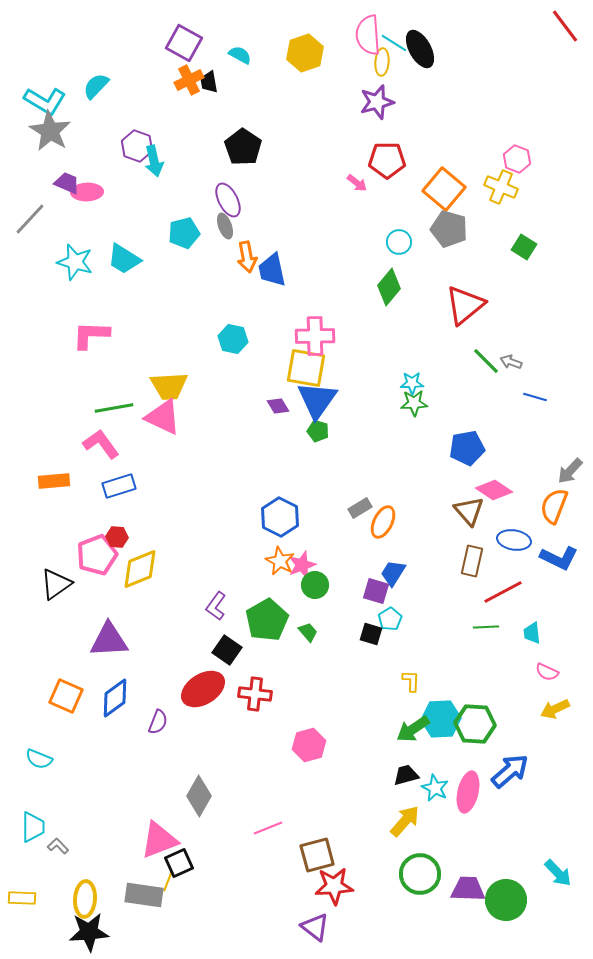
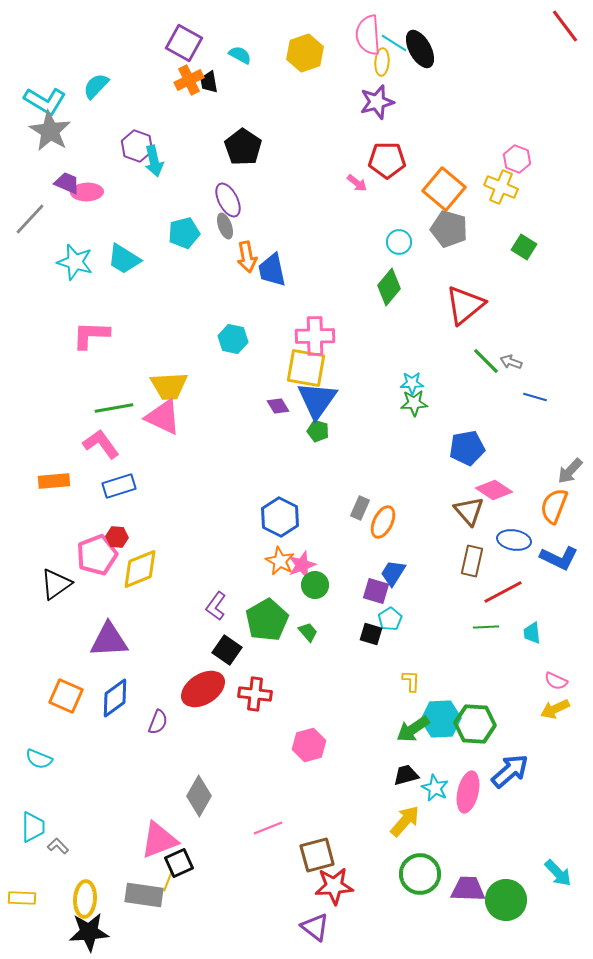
gray rectangle at (360, 508): rotated 35 degrees counterclockwise
pink semicircle at (547, 672): moved 9 px right, 9 px down
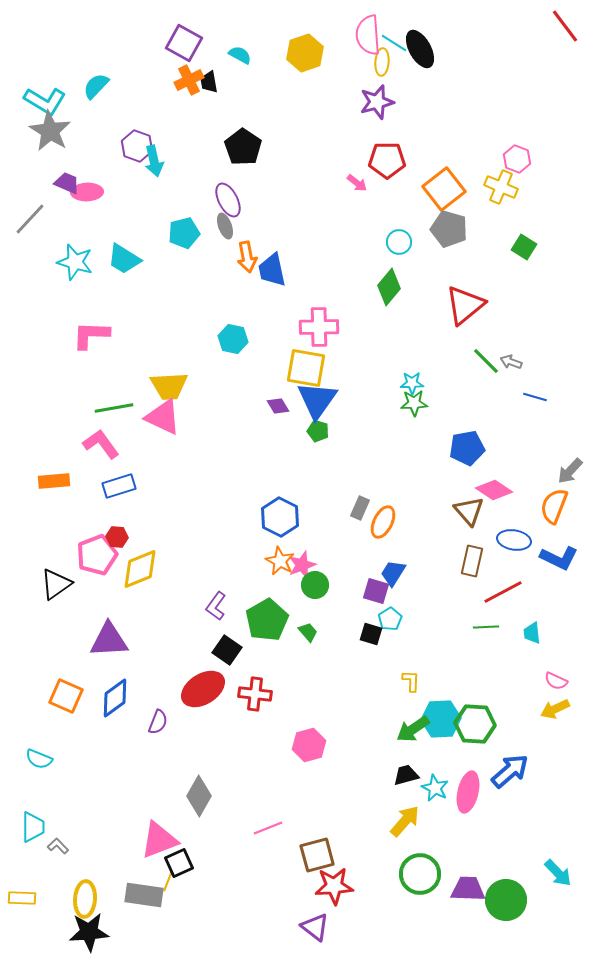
orange square at (444, 189): rotated 12 degrees clockwise
pink cross at (315, 336): moved 4 px right, 9 px up
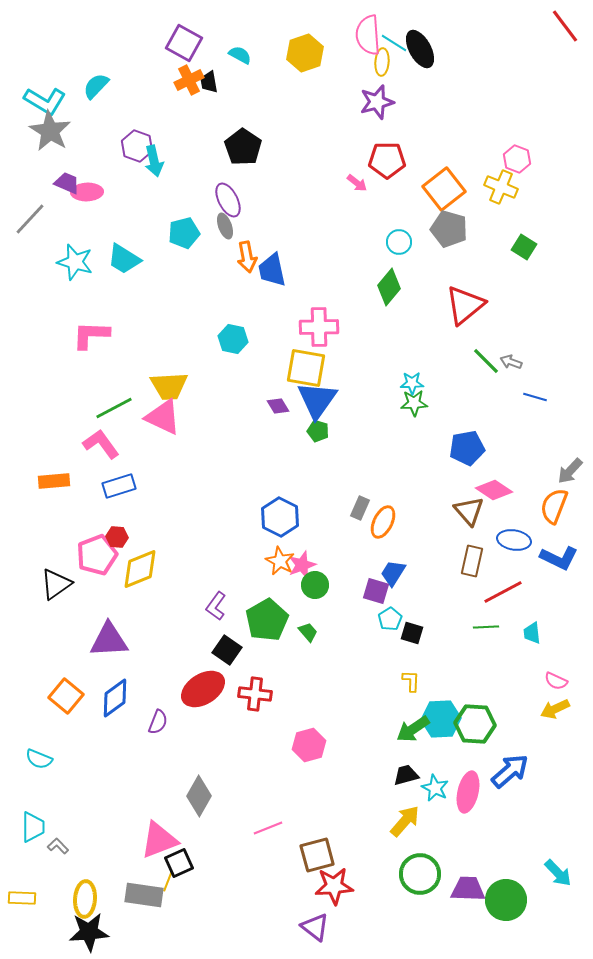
green line at (114, 408): rotated 18 degrees counterclockwise
black square at (371, 634): moved 41 px right, 1 px up
orange square at (66, 696): rotated 16 degrees clockwise
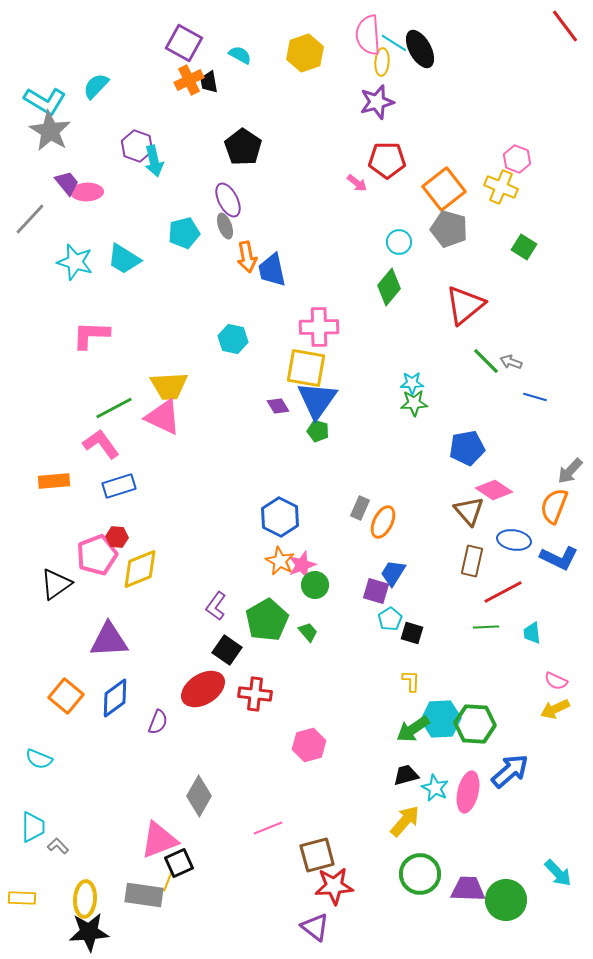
purple trapezoid at (67, 183): rotated 28 degrees clockwise
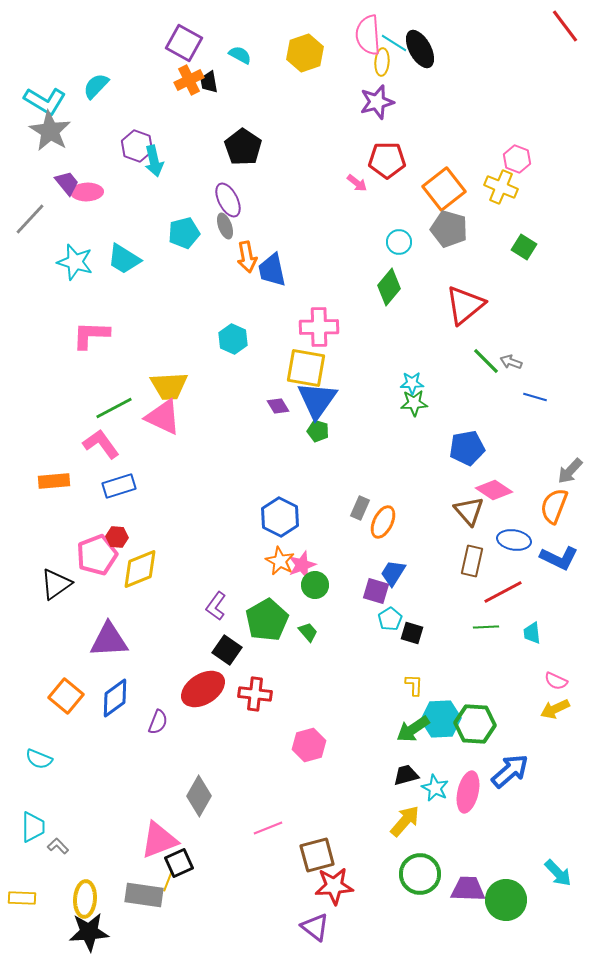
cyan hexagon at (233, 339): rotated 12 degrees clockwise
yellow L-shape at (411, 681): moved 3 px right, 4 px down
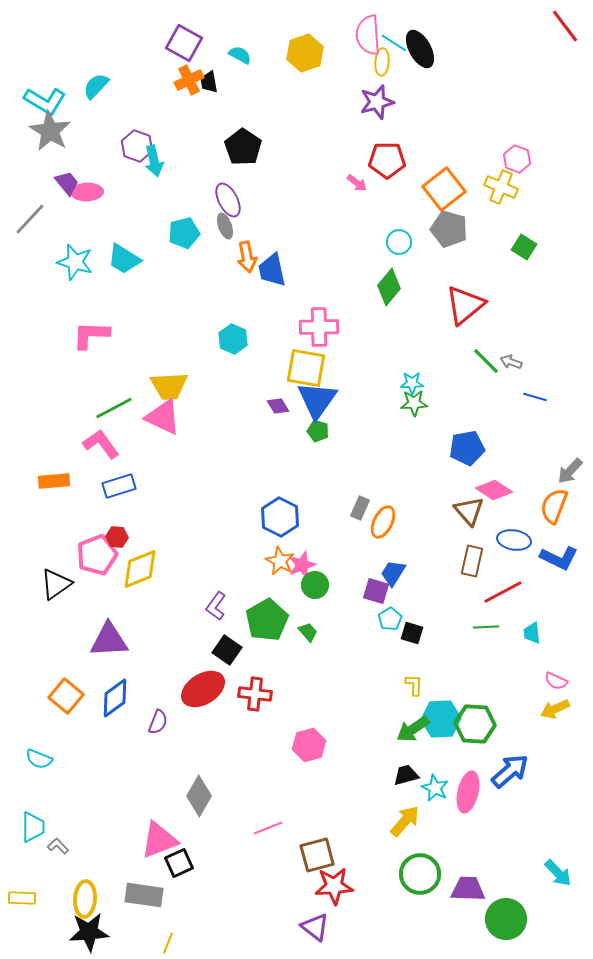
yellow line at (168, 881): moved 62 px down
green circle at (506, 900): moved 19 px down
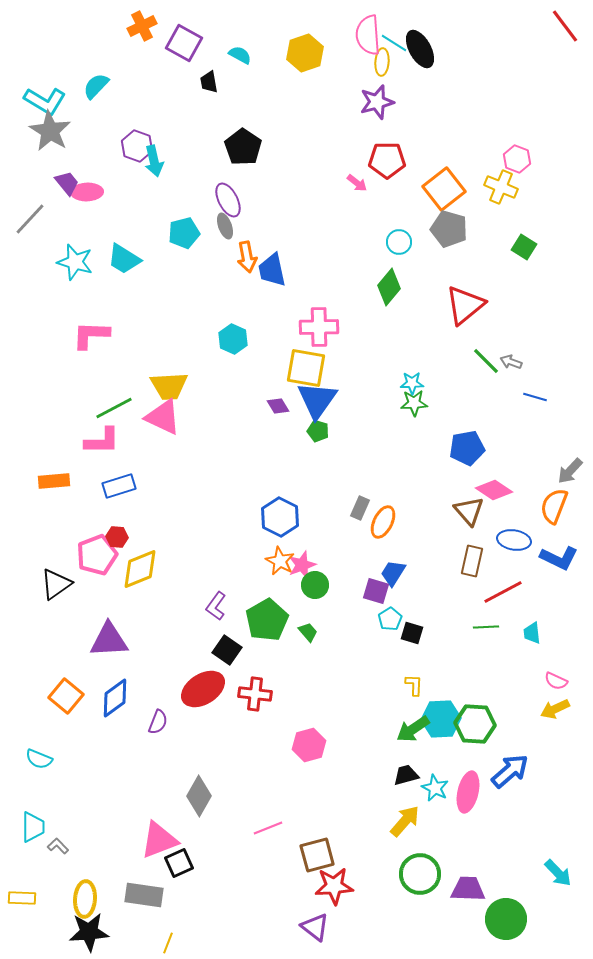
orange cross at (189, 80): moved 47 px left, 54 px up
pink L-shape at (101, 444): moved 1 px right, 3 px up; rotated 126 degrees clockwise
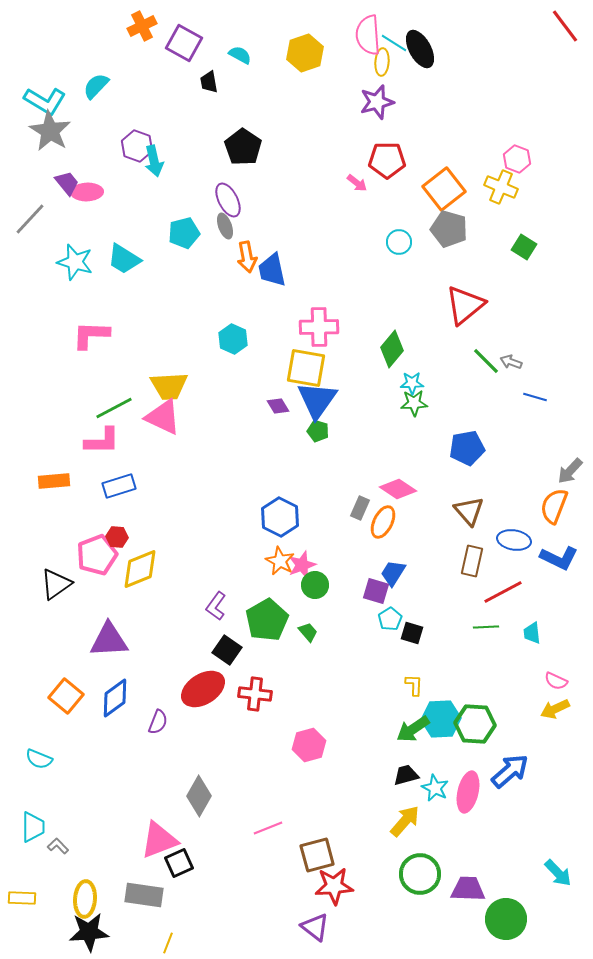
green diamond at (389, 287): moved 3 px right, 62 px down
pink diamond at (494, 490): moved 96 px left, 1 px up
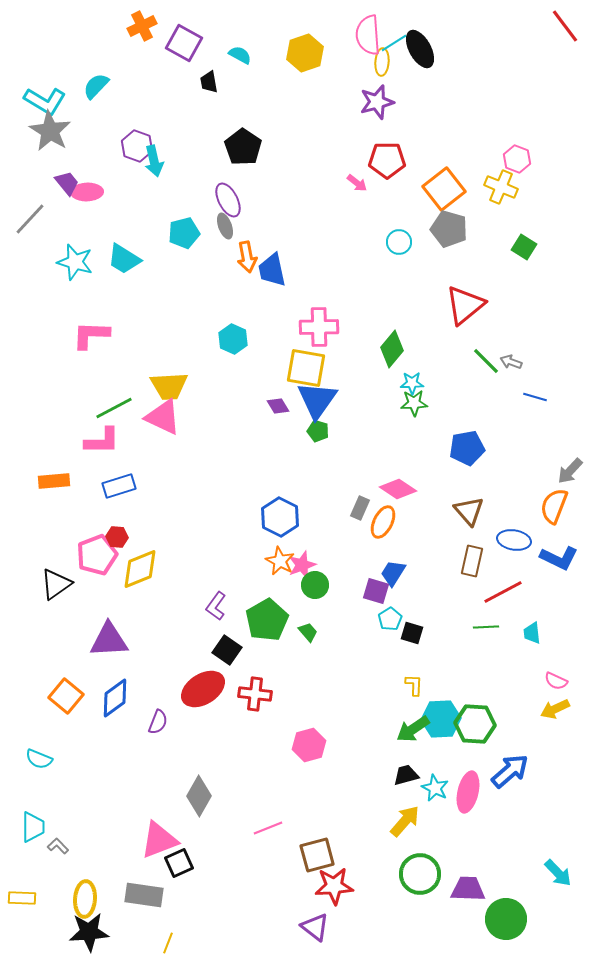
cyan line at (394, 43): rotated 64 degrees counterclockwise
